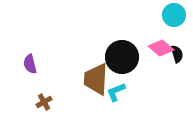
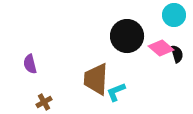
black circle: moved 5 px right, 21 px up
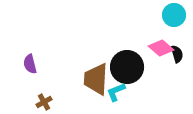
black circle: moved 31 px down
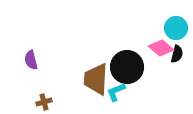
cyan circle: moved 2 px right, 13 px down
black semicircle: rotated 30 degrees clockwise
purple semicircle: moved 1 px right, 4 px up
brown cross: rotated 14 degrees clockwise
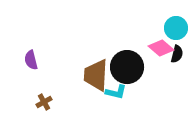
brown trapezoid: moved 4 px up
cyan L-shape: rotated 145 degrees counterclockwise
brown cross: rotated 14 degrees counterclockwise
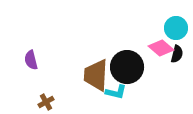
brown cross: moved 2 px right
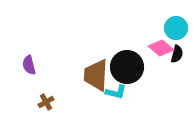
purple semicircle: moved 2 px left, 5 px down
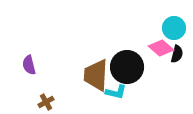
cyan circle: moved 2 px left
